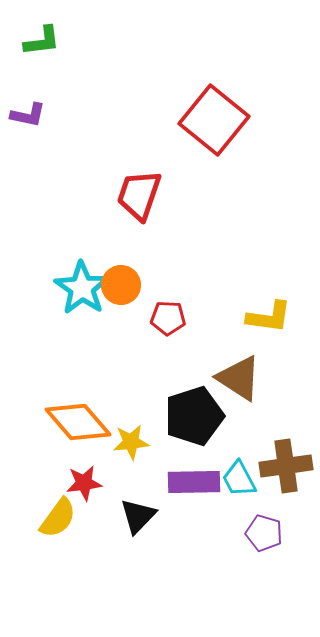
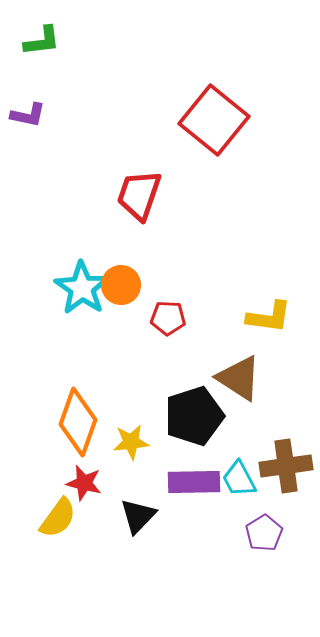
orange diamond: rotated 60 degrees clockwise
red star: rotated 21 degrees clockwise
purple pentagon: rotated 24 degrees clockwise
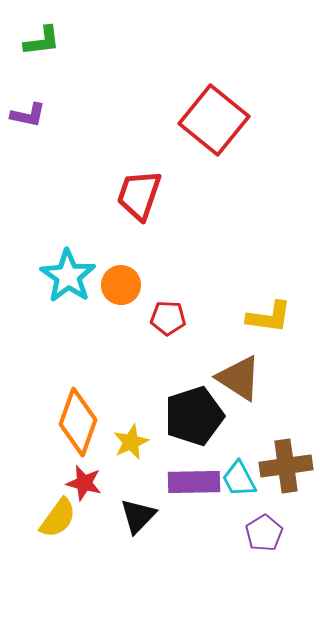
cyan star: moved 14 px left, 12 px up
yellow star: rotated 18 degrees counterclockwise
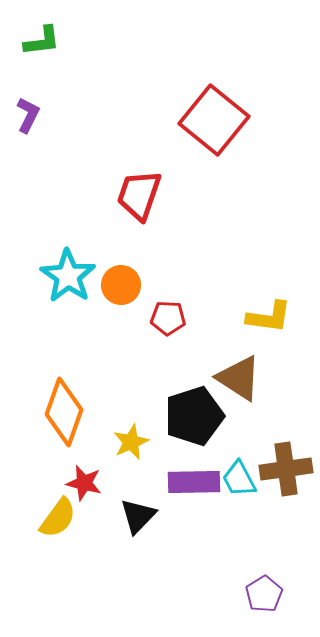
purple L-shape: rotated 75 degrees counterclockwise
orange diamond: moved 14 px left, 10 px up
brown cross: moved 3 px down
purple pentagon: moved 61 px down
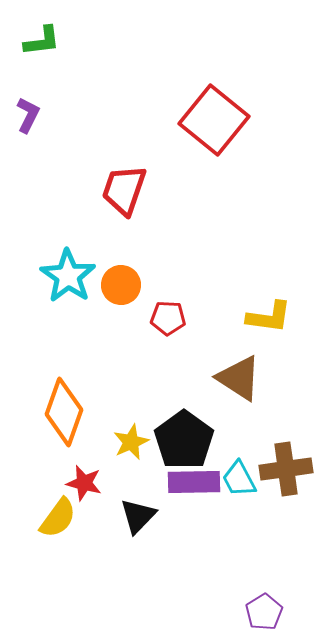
red trapezoid: moved 15 px left, 5 px up
black pentagon: moved 10 px left, 24 px down; rotated 18 degrees counterclockwise
purple pentagon: moved 18 px down
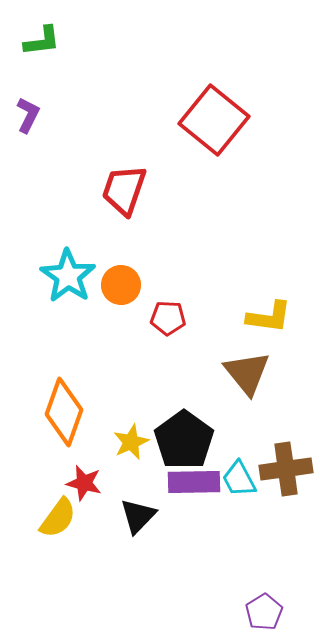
brown triangle: moved 8 px right, 5 px up; rotated 18 degrees clockwise
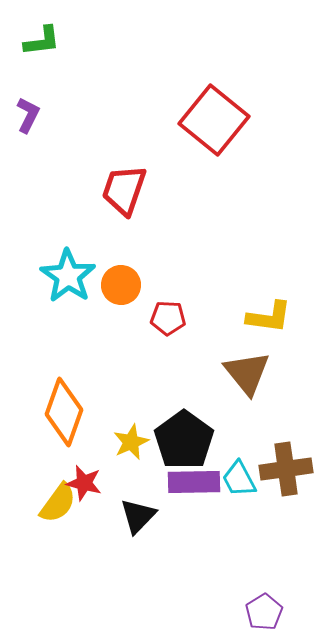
yellow semicircle: moved 15 px up
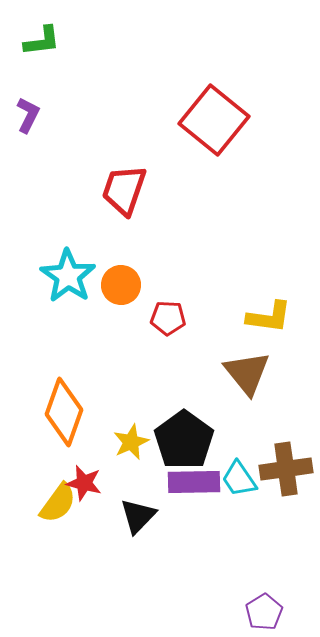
cyan trapezoid: rotated 6 degrees counterclockwise
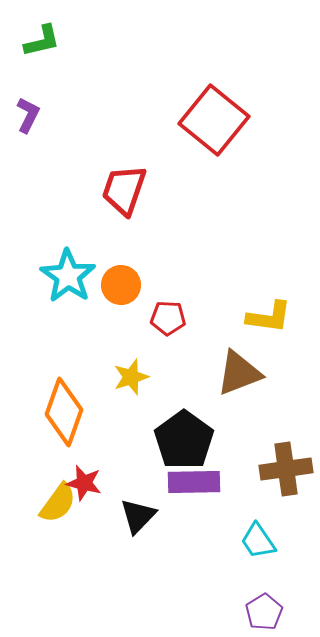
green L-shape: rotated 6 degrees counterclockwise
brown triangle: moved 8 px left; rotated 48 degrees clockwise
yellow star: moved 65 px up; rotated 6 degrees clockwise
cyan trapezoid: moved 19 px right, 62 px down
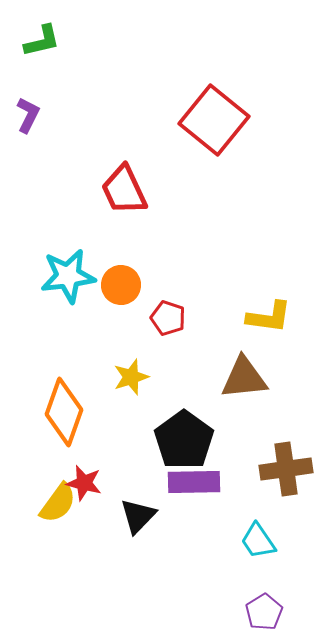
red trapezoid: rotated 44 degrees counterclockwise
cyan star: rotated 30 degrees clockwise
red pentagon: rotated 16 degrees clockwise
brown triangle: moved 5 px right, 5 px down; rotated 15 degrees clockwise
